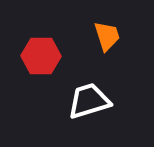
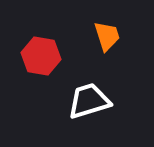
red hexagon: rotated 9 degrees clockwise
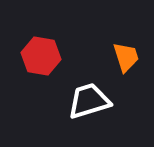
orange trapezoid: moved 19 px right, 21 px down
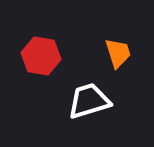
orange trapezoid: moved 8 px left, 4 px up
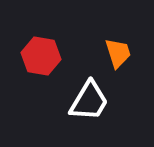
white trapezoid: rotated 138 degrees clockwise
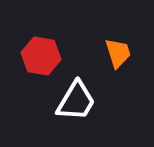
white trapezoid: moved 13 px left
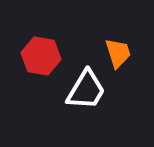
white trapezoid: moved 10 px right, 11 px up
